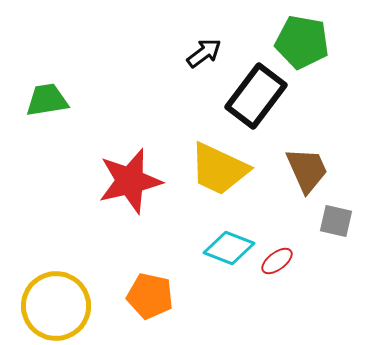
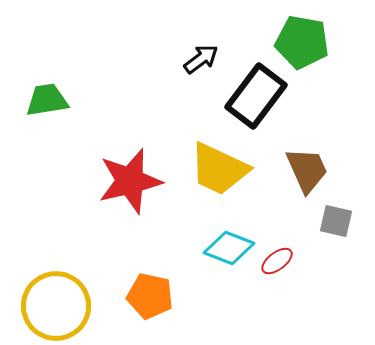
black arrow: moved 3 px left, 6 px down
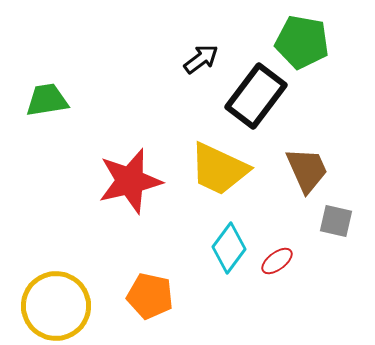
cyan diamond: rotated 75 degrees counterclockwise
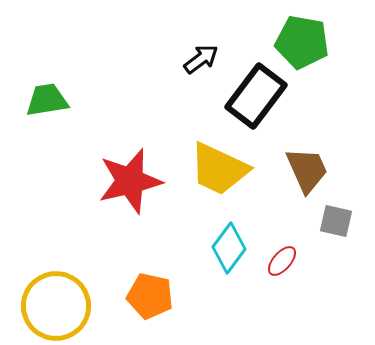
red ellipse: moved 5 px right; rotated 12 degrees counterclockwise
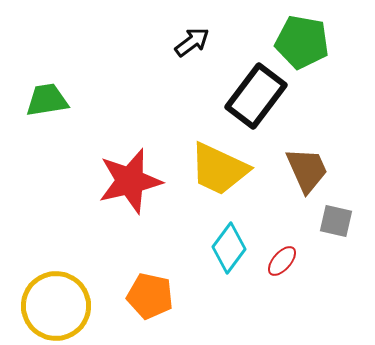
black arrow: moved 9 px left, 17 px up
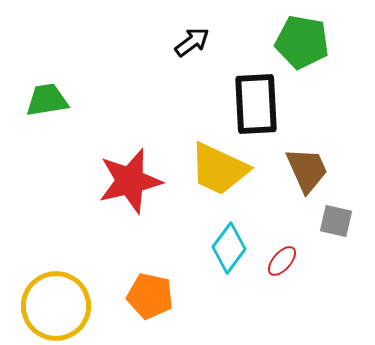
black rectangle: moved 8 px down; rotated 40 degrees counterclockwise
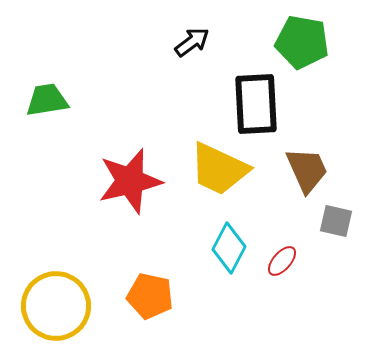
cyan diamond: rotated 9 degrees counterclockwise
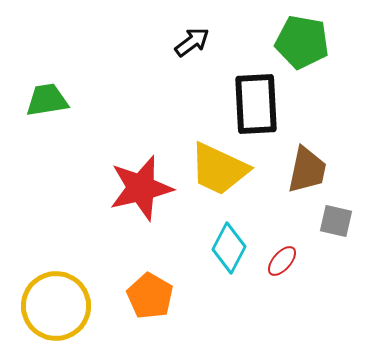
brown trapezoid: rotated 36 degrees clockwise
red star: moved 11 px right, 7 px down
orange pentagon: rotated 18 degrees clockwise
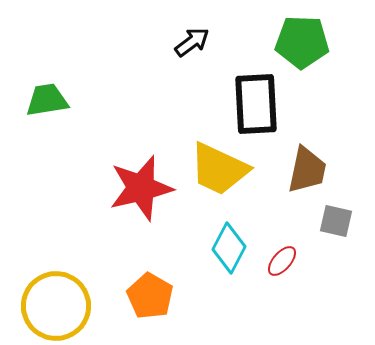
green pentagon: rotated 8 degrees counterclockwise
